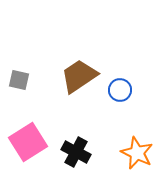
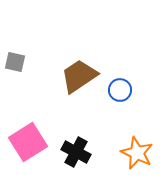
gray square: moved 4 px left, 18 px up
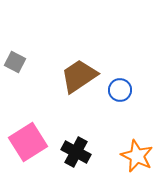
gray square: rotated 15 degrees clockwise
orange star: moved 3 px down
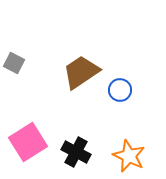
gray square: moved 1 px left, 1 px down
brown trapezoid: moved 2 px right, 4 px up
orange star: moved 8 px left
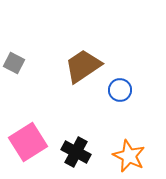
brown trapezoid: moved 2 px right, 6 px up
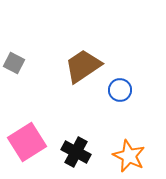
pink square: moved 1 px left
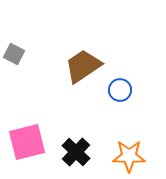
gray square: moved 9 px up
pink square: rotated 18 degrees clockwise
black cross: rotated 16 degrees clockwise
orange star: rotated 24 degrees counterclockwise
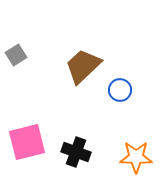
gray square: moved 2 px right, 1 px down; rotated 30 degrees clockwise
brown trapezoid: rotated 9 degrees counterclockwise
black cross: rotated 24 degrees counterclockwise
orange star: moved 7 px right, 1 px down
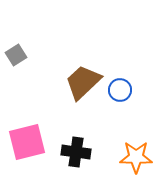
brown trapezoid: moved 16 px down
black cross: rotated 12 degrees counterclockwise
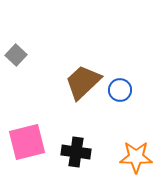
gray square: rotated 15 degrees counterclockwise
